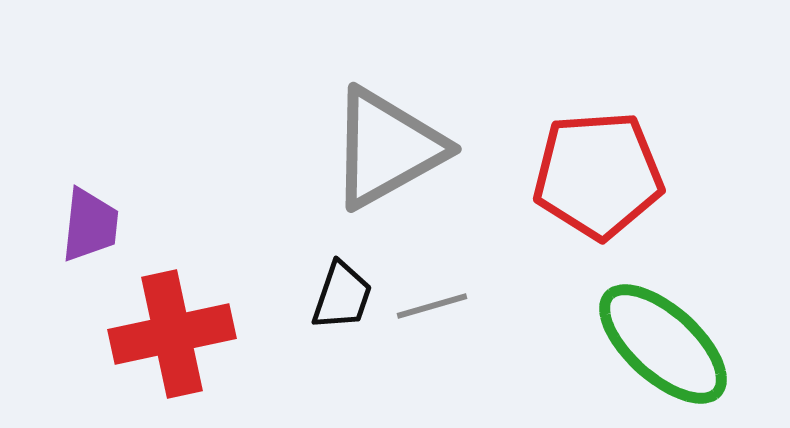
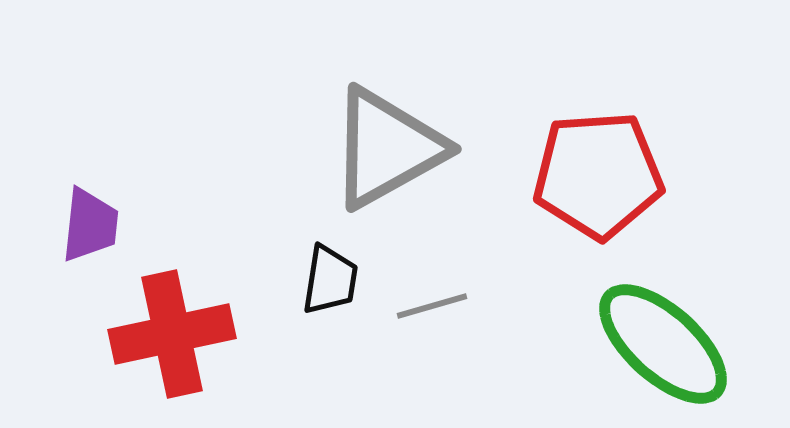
black trapezoid: moved 12 px left, 16 px up; rotated 10 degrees counterclockwise
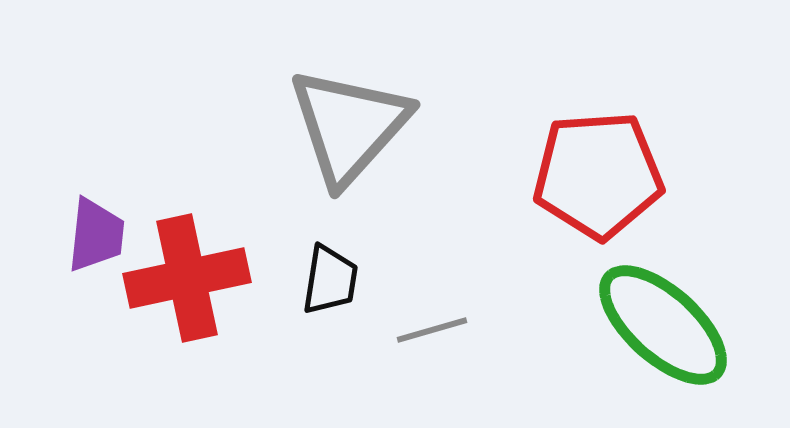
gray triangle: moved 38 px left, 22 px up; rotated 19 degrees counterclockwise
purple trapezoid: moved 6 px right, 10 px down
gray line: moved 24 px down
red cross: moved 15 px right, 56 px up
green ellipse: moved 19 px up
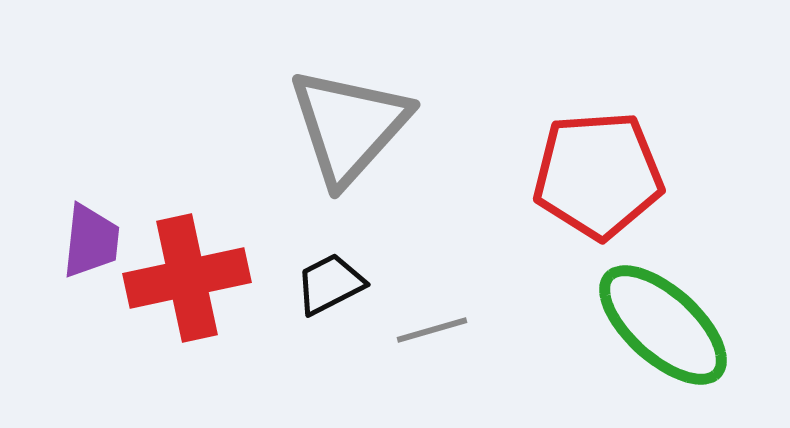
purple trapezoid: moved 5 px left, 6 px down
black trapezoid: moved 4 px down; rotated 126 degrees counterclockwise
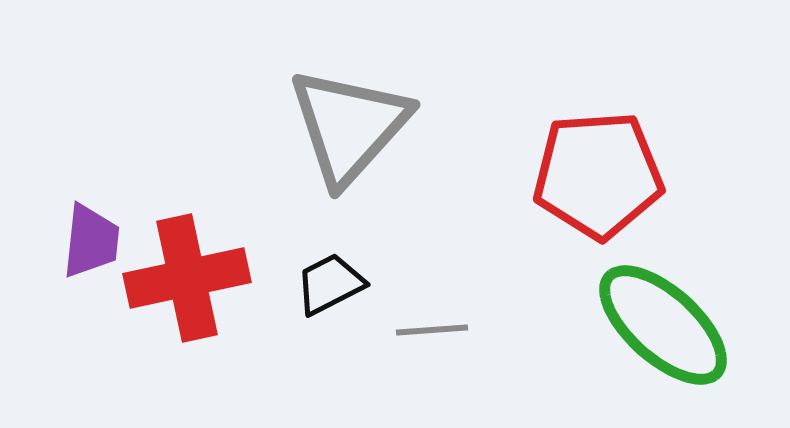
gray line: rotated 12 degrees clockwise
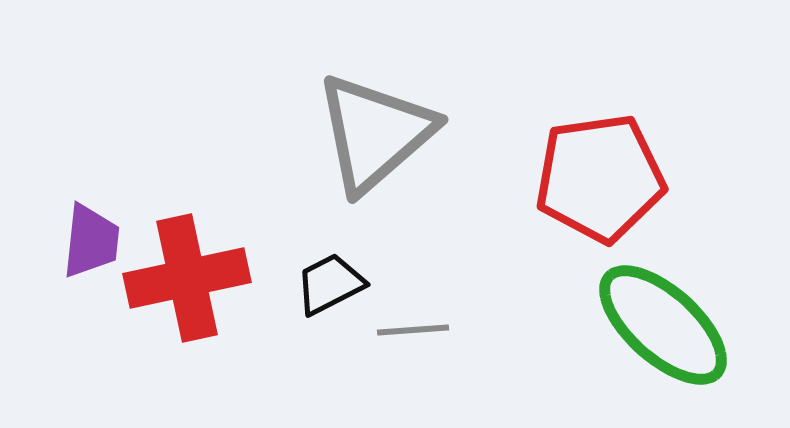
gray triangle: moved 26 px right, 7 px down; rotated 7 degrees clockwise
red pentagon: moved 2 px right, 3 px down; rotated 4 degrees counterclockwise
gray line: moved 19 px left
